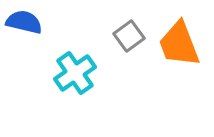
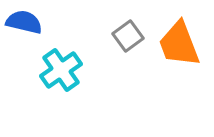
gray square: moved 1 px left
cyan cross: moved 14 px left, 3 px up
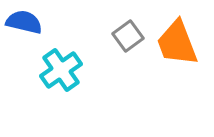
orange trapezoid: moved 2 px left, 1 px up
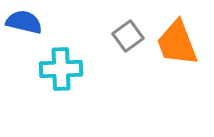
cyan cross: moved 1 px up; rotated 33 degrees clockwise
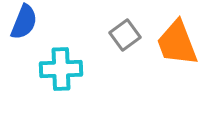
blue semicircle: rotated 99 degrees clockwise
gray square: moved 3 px left, 1 px up
